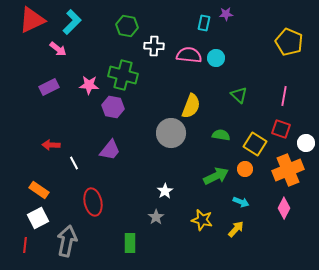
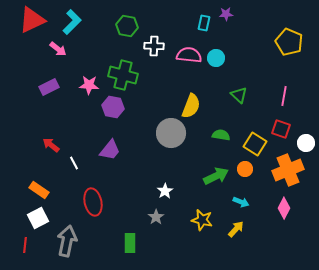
red arrow: rotated 36 degrees clockwise
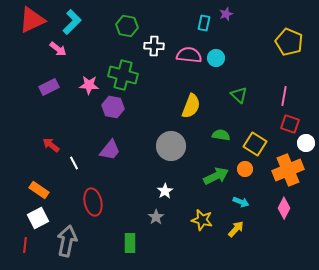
purple star: rotated 16 degrees counterclockwise
red square: moved 9 px right, 5 px up
gray circle: moved 13 px down
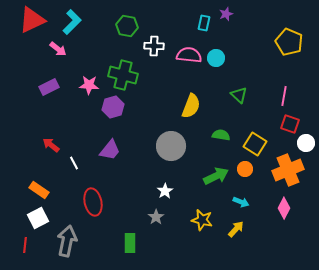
purple hexagon: rotated 25 degrees counterclockwise
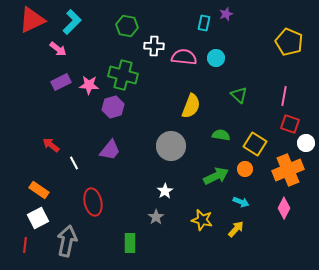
pink semicircle: moved 5 px left, 2 px down
purple rectangle: moved 12 px right, 5 px up
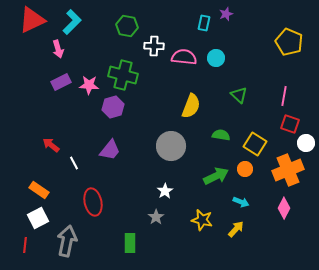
pink arrow: rotated 36 degrees clockwise
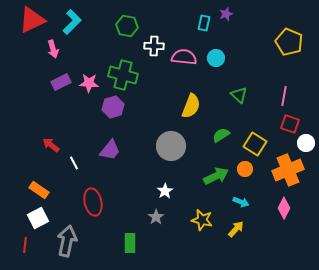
pink arrow: moved 5 px left
pink star: moved 2 px up
green semicircle: rotated 42 degrees counterclockwise
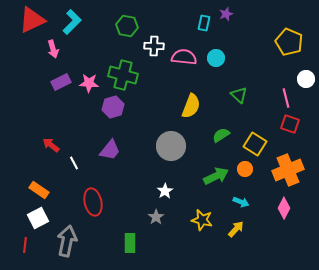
pink line: moved 2 px right, 2 px down; rotated 24 degrees counterclockwise
white circle: moved 64 px up
